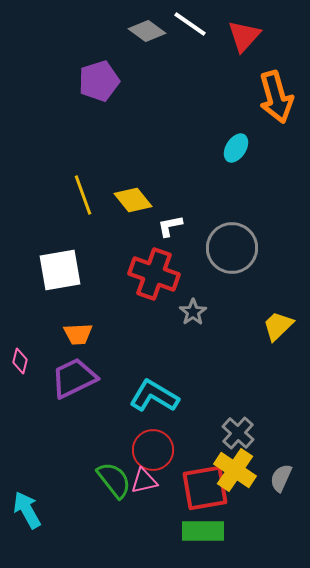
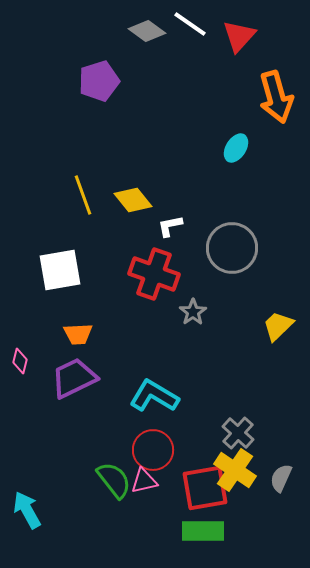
red triangle: moved 5 px left
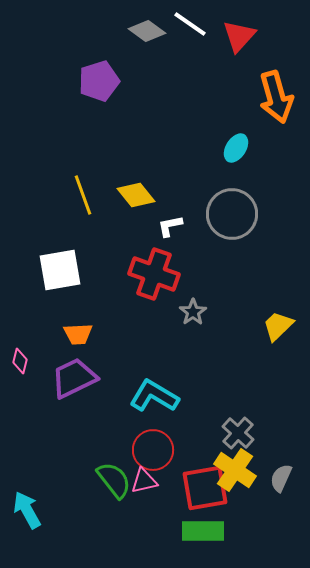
yellow diamond: moved 3 px right, 5 px up
gray circle: moved 34 px up
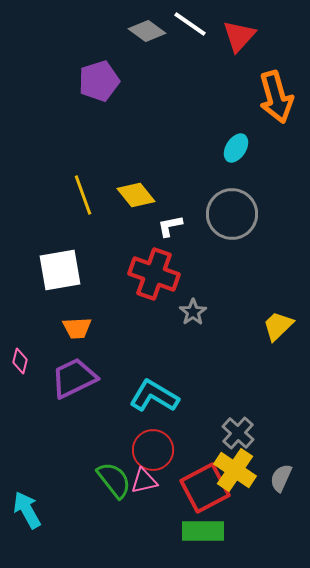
orange trapezoid: moved 1 px left, 6 px up
red square: rotated 18 degrees counterclockwise
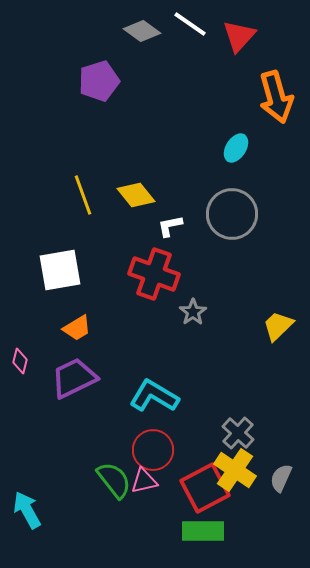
gray diamond: moved 5 px left
orange trapezoid: rotated 28 degrees counterclockwise
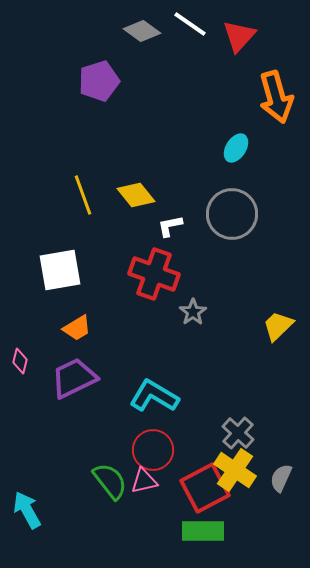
green semicircle: moved 4 px left, 1 px down
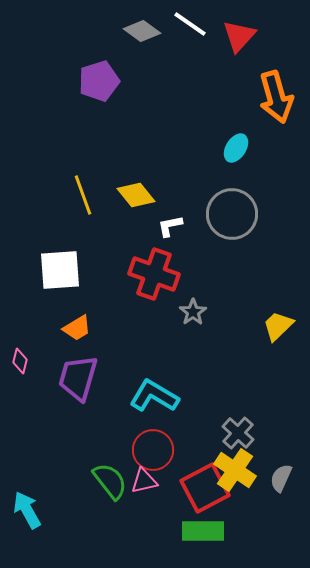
white square: rotated 6 degrees clockwise
purple trapezoid: moved 4 px right; rotated 48 degrees counterclockwise
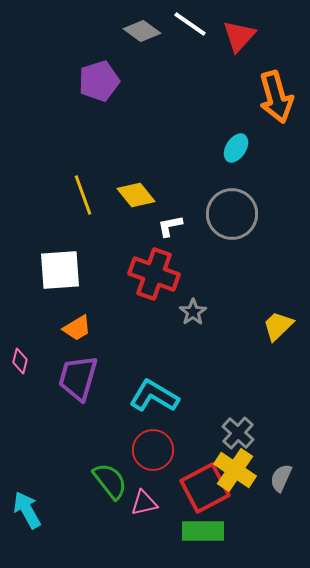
pink triangle: moved 22 px down
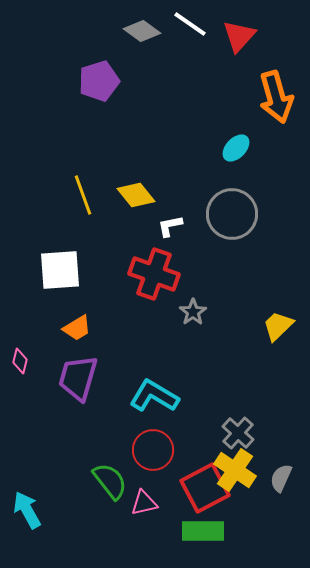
cyan ellipse: rotated 12 degrees clockwise
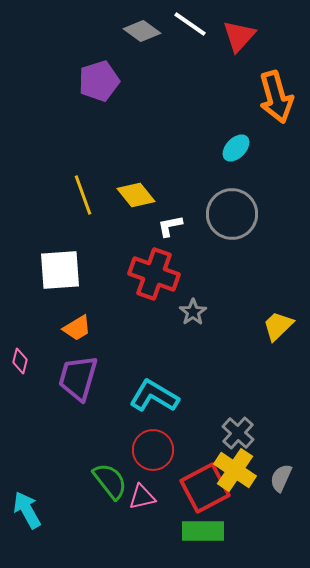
pink triangle: moved 2 px left, 6 px up
